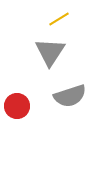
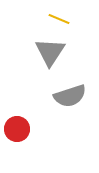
yellow line: rotated 55 degrees clockwise
red circle: moved 23 px down
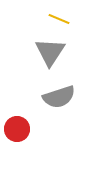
gray semicircle: moved 11 px left, 1 px down
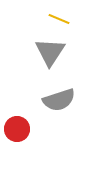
gray semicircle: moved 3 px down
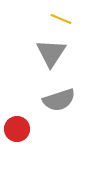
yellow line: moved 2 px right
gray triangle: moved 1 px right, 1 px down
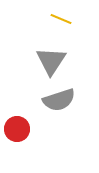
gray triangle: moved 8 px down
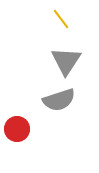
yellow line: rotated 30 degrees clockwise
gray triangle: moved 15 px right
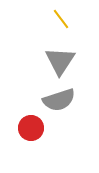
gray triangle: moved 6 px left
red circle: moved 14 px right, 1 px up
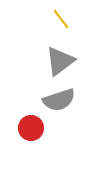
gray triangle: rotated 20 degrees clockwise
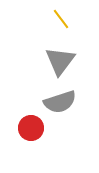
gray triangle: rotated 16 degrees counterclockwise
gray semicircle: moved 1 px right, 2 px down
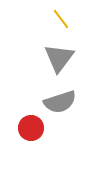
gray triangle: moved 1 px left, 3 px up
